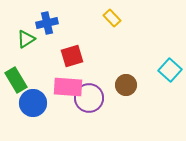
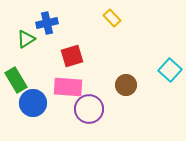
purple circle: moved 11 px down
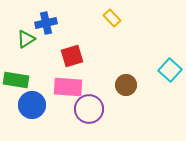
blue cross: moved 1 px left
green rectangle: rotated 50 degrees counterclockwise
blue circle: moved 1 px left, 2 px down
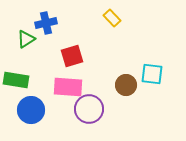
cyan square: moved 18 px left, 4 px down; rotated 35 degrees counterclockwise
blue circle: moved 1 px left, 5 px down
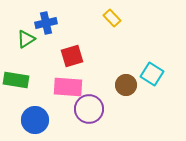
cyan square: rotated 25 degrees clockwise
blue circle: moved 4 px right, 10 px down
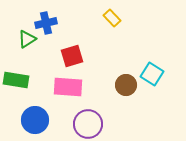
green triangle: moved 1 px right
purple circle: moved 1 px left, 15 px down
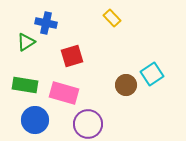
blue cross: rotated 25 degrees clockwise
green triangle: moved 1 px left, 3 px down
cyan square: rotated 25 degrees clockwise
green rectangle: moved 9 px right, 5 px down
pink rectangle: moved 4 px left, 6 px down; rotated 12 degrees clockwise
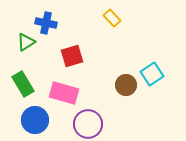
green rectangle: moved 2 px left, 1 px up; rotated 50 degrees clockwise
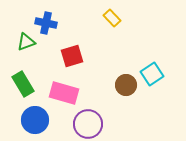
green triangle: rotated 12 degrees clockwise
